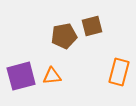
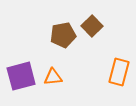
brown square: rotated 30 degrees counterclockwise
brown pentagon: moved 1 px left, 1 px up
orange triangle: moved 1 px right, 1 px down
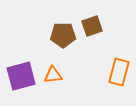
brown square: rotated 25 degrees clockwise
brown pentagon: rotated 10 degrees clockwise
orange triangle: moved 2 px up
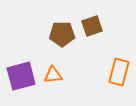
brown pentagon: moved 1 px left, 1 px up
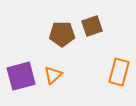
orange triangle: rotated 36 degrees counterclockwise
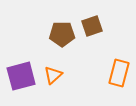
orange rectangle: moved 1 px down
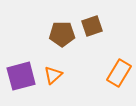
orange rectangle: rotated 16 degrees clockwise
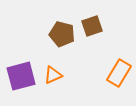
brown pentagon: rotated 15 degrees clockwise
orange triangle: rotated 18 degrees clockwise
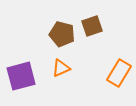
orange triangle: moved 8 px right, 7 px up
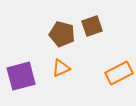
orange rectangle: rotated 32 degrees clockwise
